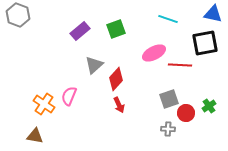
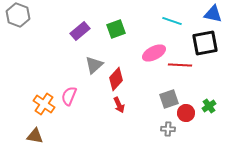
cyan line: moved 4 px right, 2 px down
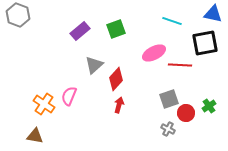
red arrow: rotated 140 degrees counterclockwise
gray cross: rotated 24 degrees clockwise
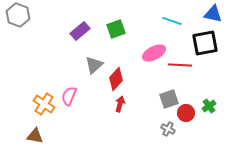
red arrow: moved 1 px right, 1 px up
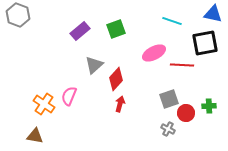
red line: moved 2 px right
green cross: rotated 32 degrees clockwise
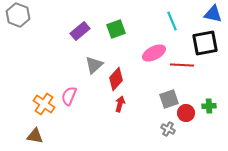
cyan line: rotated 48 degrees clockwise
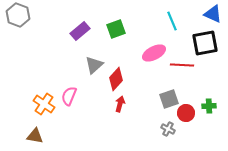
blue triangle: rotated 12 degrees clockwise
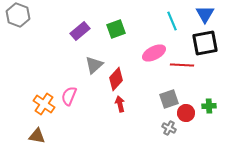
blue triangle: moved 8 px left; rotated 36 degrees clockwise
red arrow: rotated 28 degrees counterclockwise
gray cross: moved 1 px right, 1 px up
brown triangle: moved 2 px right
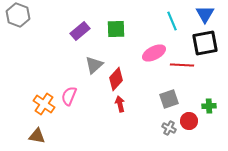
green square: rotated 18 degrees clockwise
red circle: moved 3 px right, 8 px down
